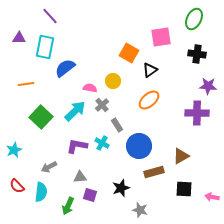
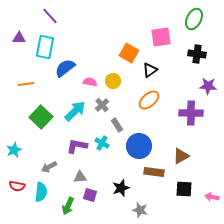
pink semicircle: moved 6 px up
purple cross: moved 6 px left
brown rectangle: rotated 24 degrees clockwise
red semicircle: rotated 35 degrees counterclockwise
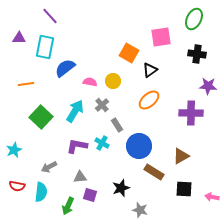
cyan arrow: rotated 15 degrees counterclockwise
brown rectangle: rotated 24 degrees clockwise
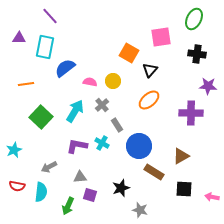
black triangle: rotated 14 degrees counterclockwise
